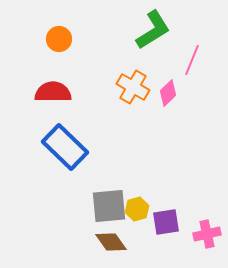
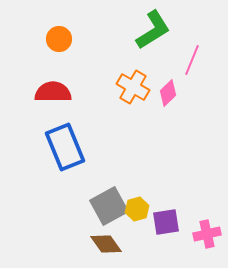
blue rectangle: rotated 24 degrees clockwise
gray square: rotated 24 degrees counterclockwise
brown diamond: moved 5 px left, 2 px down
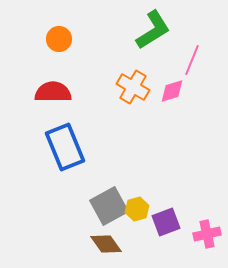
pink diamond: moved 4 px right, 2 px up; rotated 28 degrees clockwise
purple square: rotated 12 degrees counterclockwise
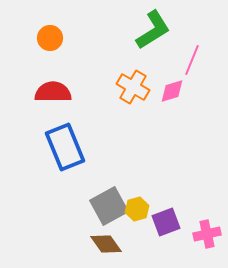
orange circle: moved 9 px left, 1 px up
